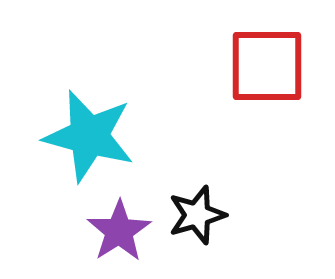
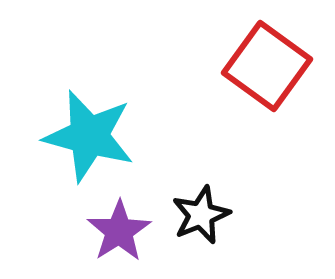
red square: rotated 36 degrees clockwise
black star: moved 4 px right; rotated 6 degrees counterclockwise
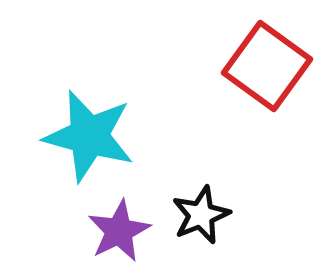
purple star: rotated 6 degrees clockwise
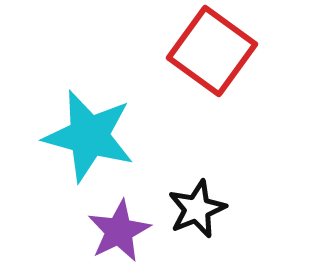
red square: moved 55 px left, 15 px up
black star: moved 4 px left, 6 px up
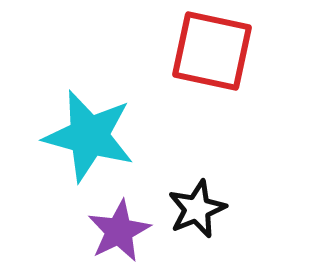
red square: rotated 24 degrees counterclockwise
